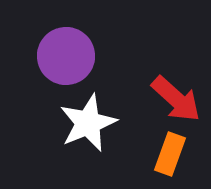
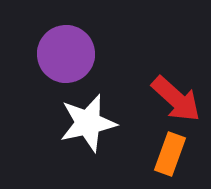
purple circle: moved 2 px up
white star: rotated 10 degrees clockwise
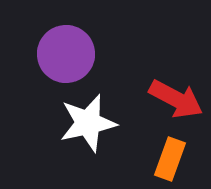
red arrow: rotated 14 degrees counterclockwise
orange rectangle: moved 5 px down
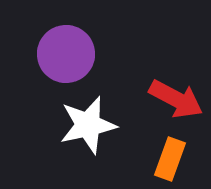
white star: moved 2 px down
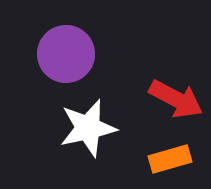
white star: moved 3 px down
orange rectangle: rotated 54 degrees clockwise
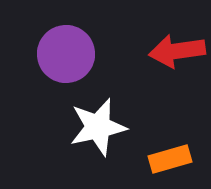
red arrow: moved 1 px right, 48 px up; rotated 144 degrees clockwise
white star: moved 10 px right, 1 px up
